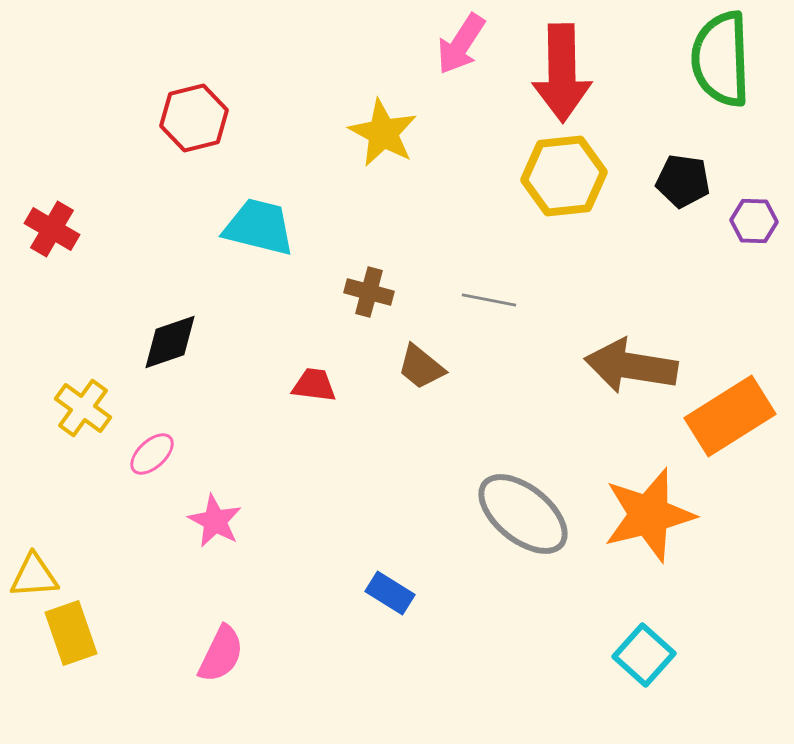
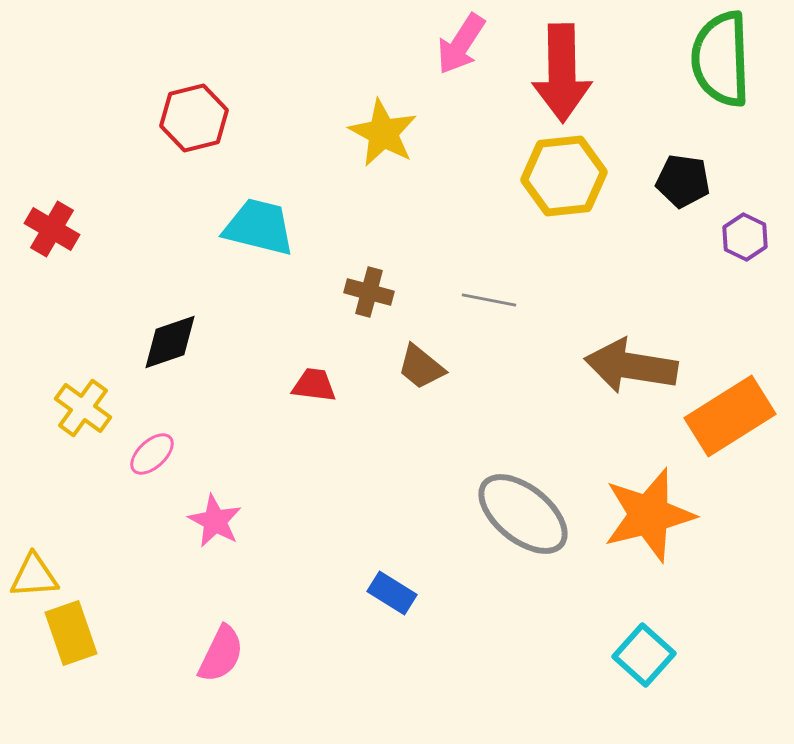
purple hexagon: moved 9 px left, 16 px down; rotated 24 degrees clockwise
blue rectangle: moved 2 px right
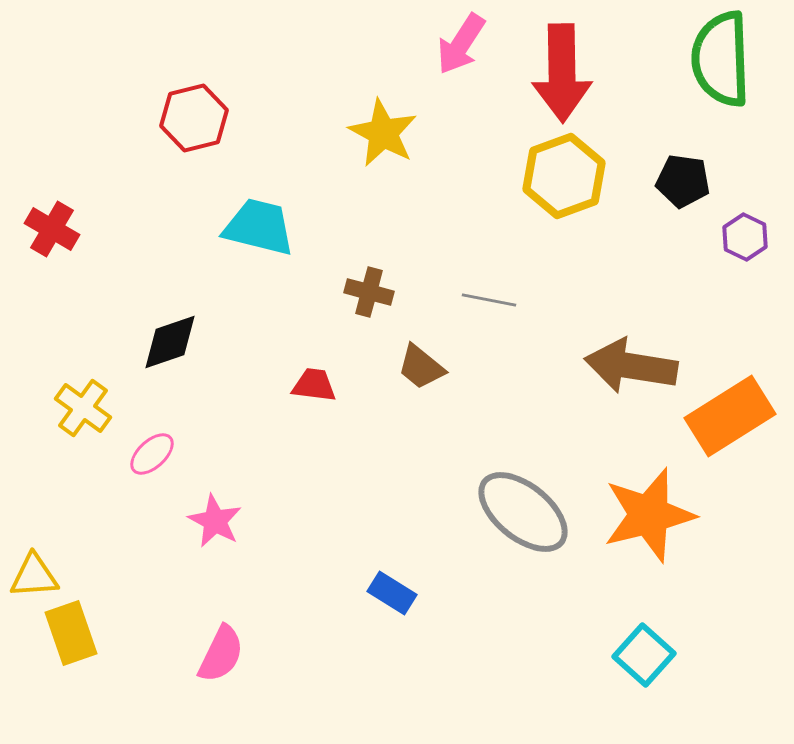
yellow hexagon: rotated 14 degrees counterclockwise
gray ellipse: moved 2 px up
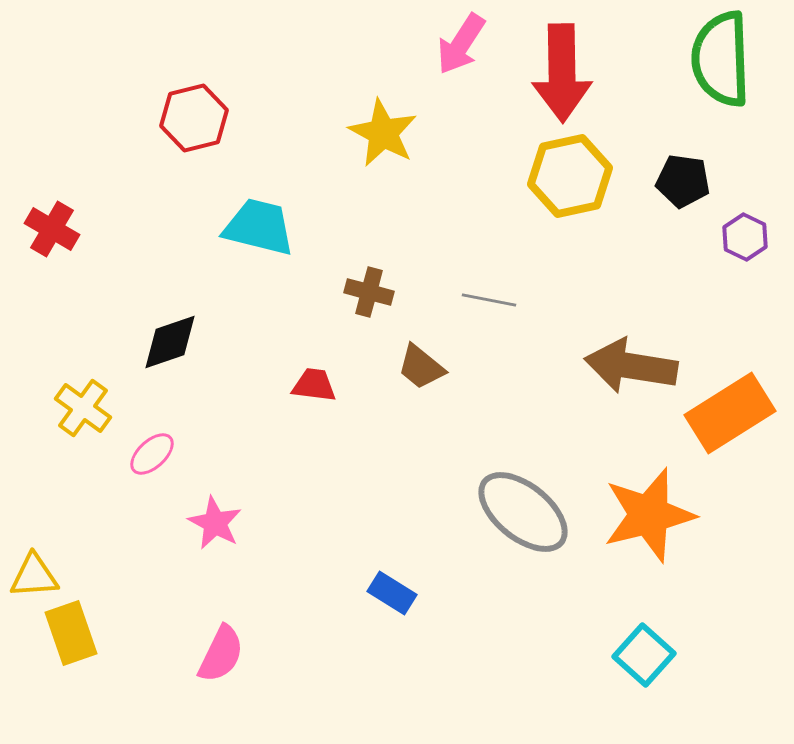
yellow hexagon: moved 6 px right; rotated 8 degrees clockwise
orange rectangle: moved 3 px up
pink star: moved 2 px down
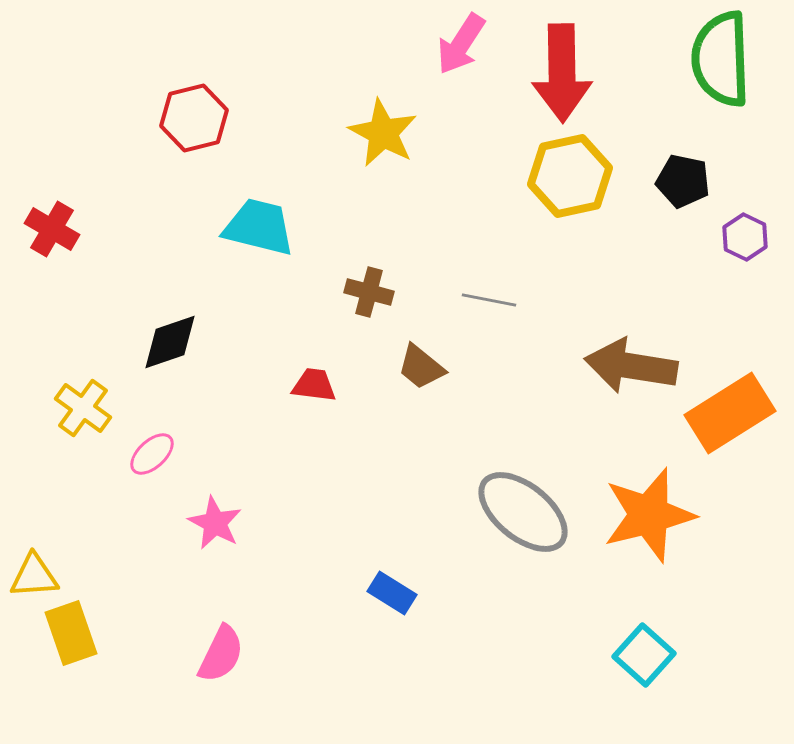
black pentagon: rotated 4 degrees clockwise
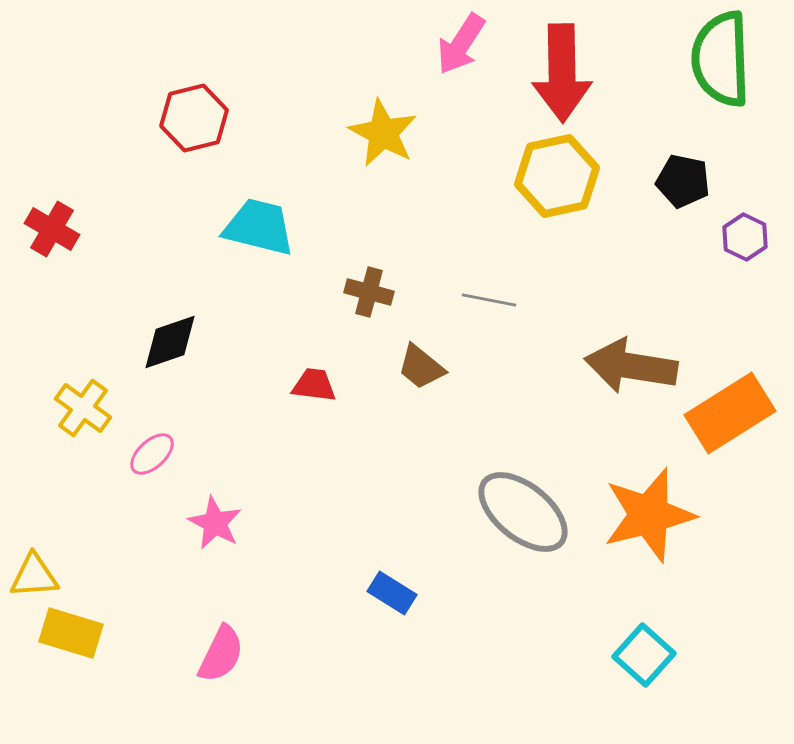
yellow hexagon: moved 13 px left
yellow rectangle: rotated 54 degrees counterclockwise
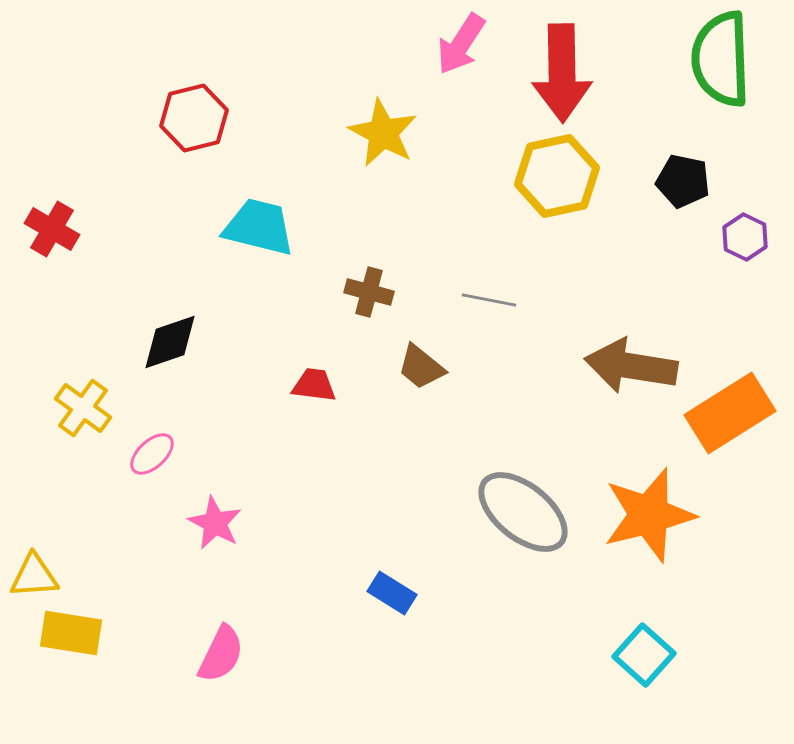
yellow rectangle: rotated 8 degrees counterclockwise
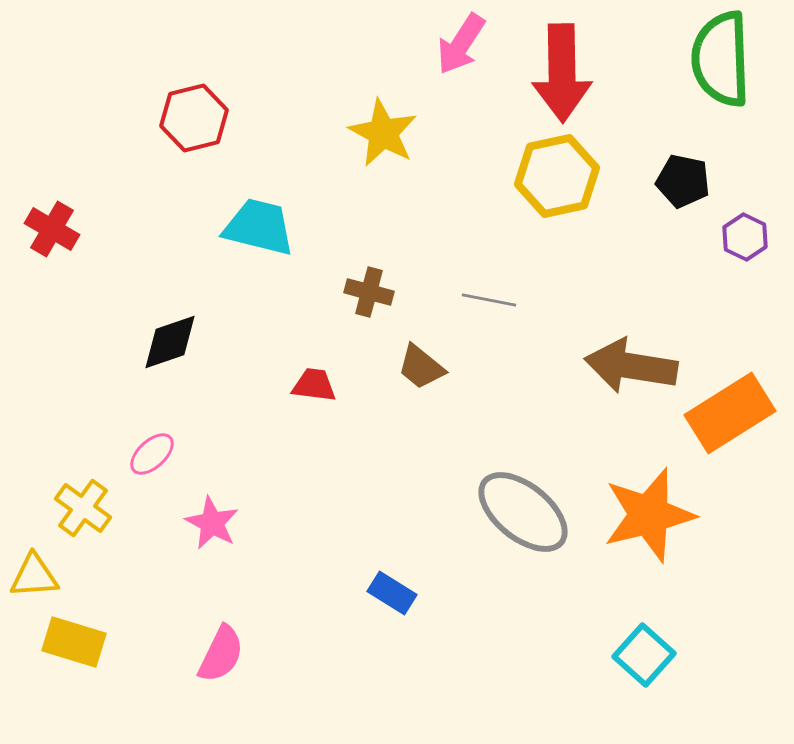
yellow cross: moved 100 px down
pink star: moved 3 px left
yellow rectangle: moved 3 px right, 9 px down; rotated 8 degrees clockwise
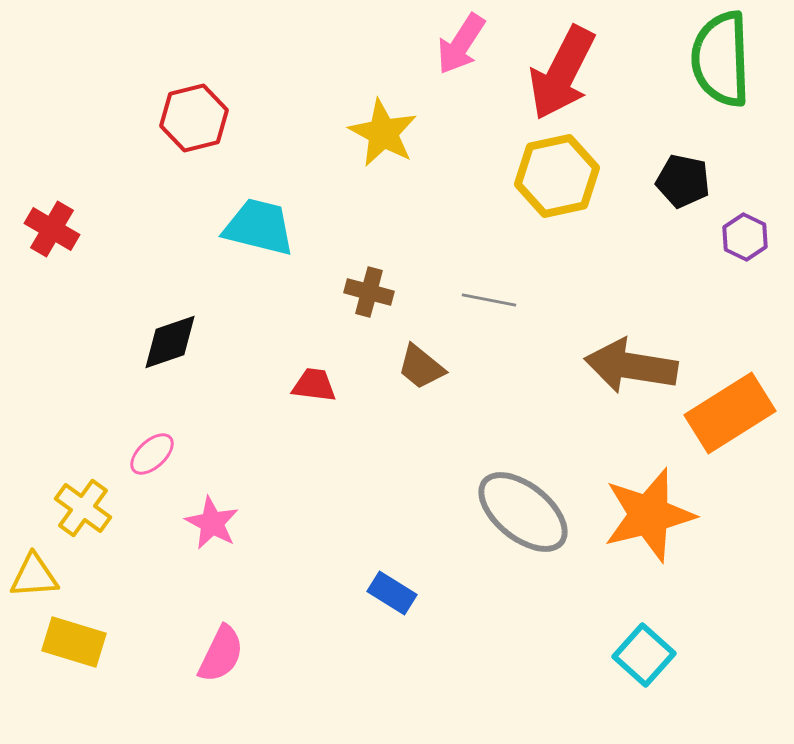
red arrow: rotated 28 degrees clockwise
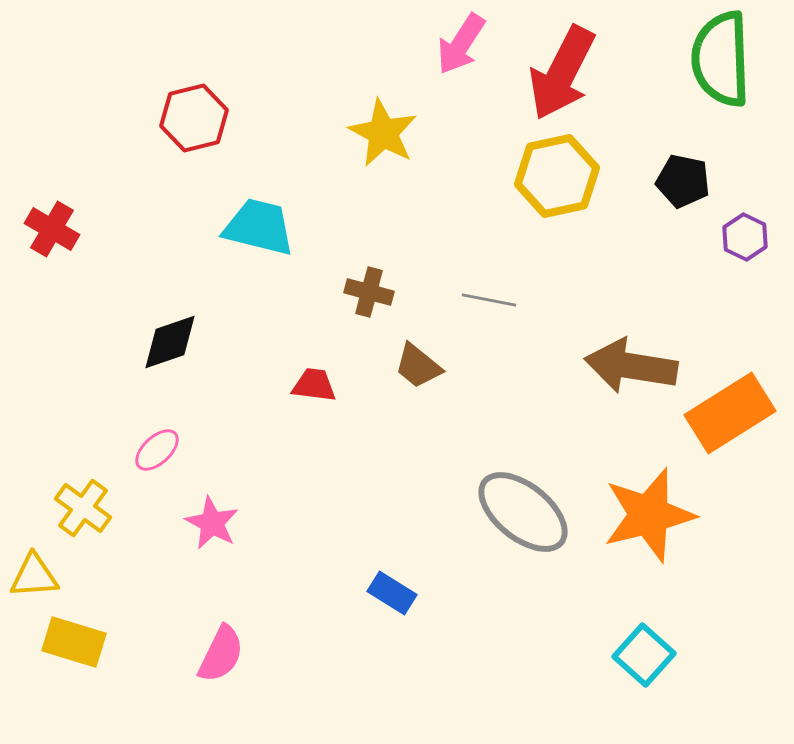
brown trapezoid: moved 3 px left, 1 px up
pink ellipse: moved 5 px right, 4 px up
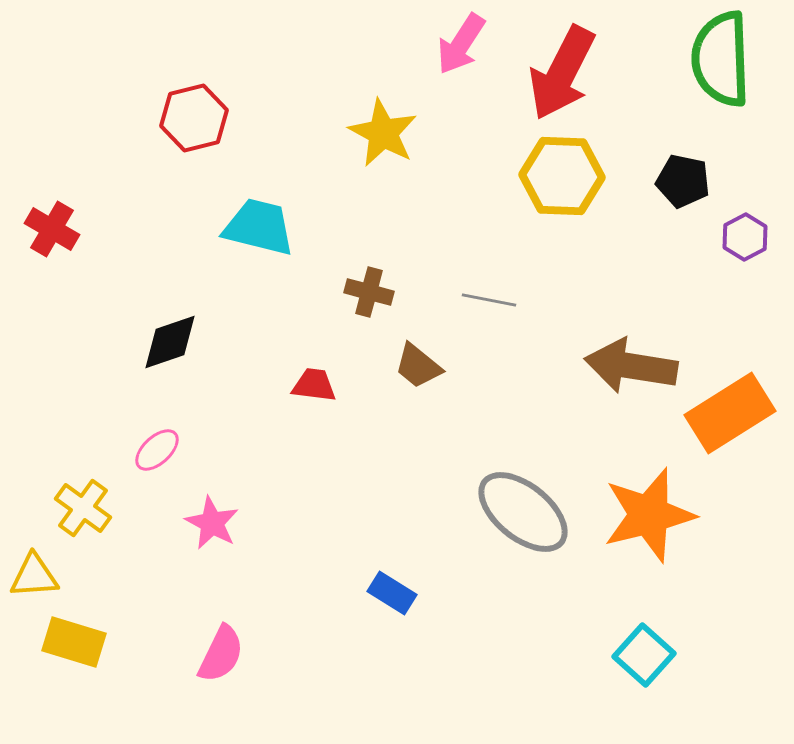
yellow hexagon: moved 5 px right; rotated 14 degrees clockwise
purple hexagon: rotated 6 degrees clockwise
